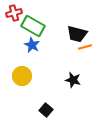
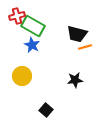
red cross: moved 3 px right, 3 px down
black star: moved 2 px right; rotated 21 degrees counterclockwise
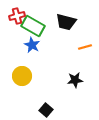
black trapezoid: moved 11 px left, 12 px up
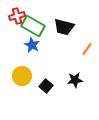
black trapezoid: moved 2 px left, 5 px down
orange line: moved 2 px right, 2 px down; rotated 40 degrees counterclockwise
black square: moved 24 px up
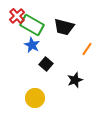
red cross: rotated 28 degrees counterclockwise
green rectangle: moved 1 px left, 1 px up
yellow circle: moved 13 px right, 22 px down
black star: rotated 14 degrees counterclockwise
black square: moved 22 px up
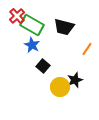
black square: moved 3 px left, 2 px down
yellow circle: moved 25 px right, 11 px up
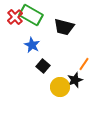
red cross: moved 2 px left, 1 px down
green rectangle: moved 1 px left, 10 px up
orange line: moved 3 px left, 15 px down
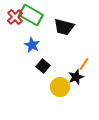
black star: moved 1 px right, 3 px up
